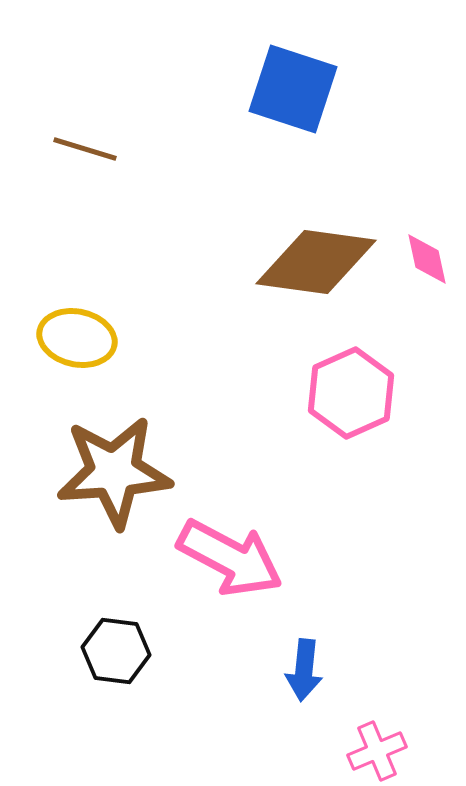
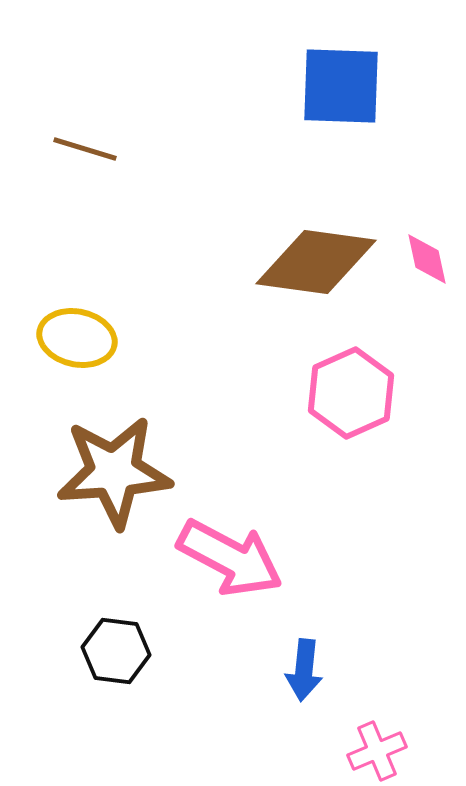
blue square: moved 48 px right, 3 px up; rotated 16 degrees counterclockwise
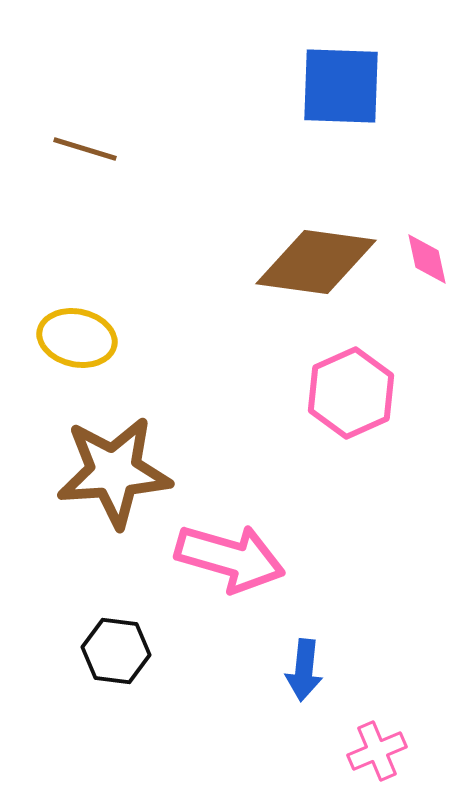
pink arrow: rotated 12 degrees counterclockwise
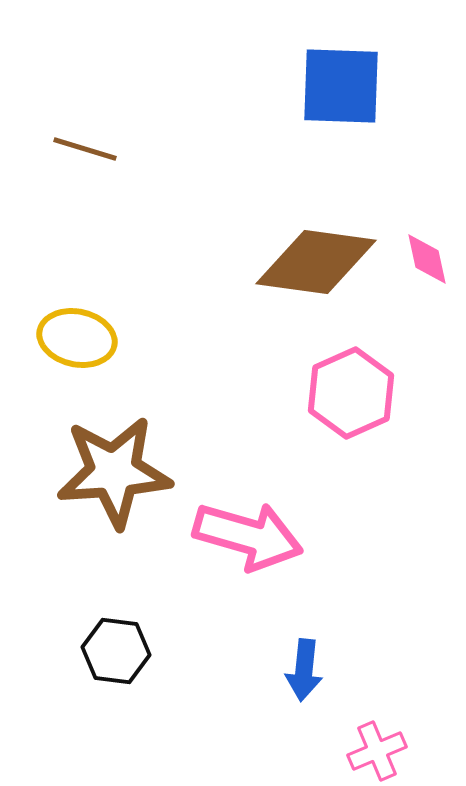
pink arrow: moved 18 px right, 22 px up
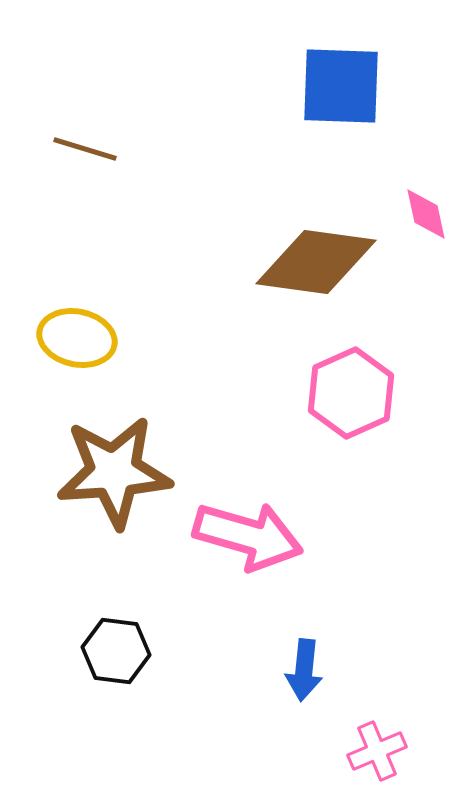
pink diamond: moved 1 px left, 45 px up
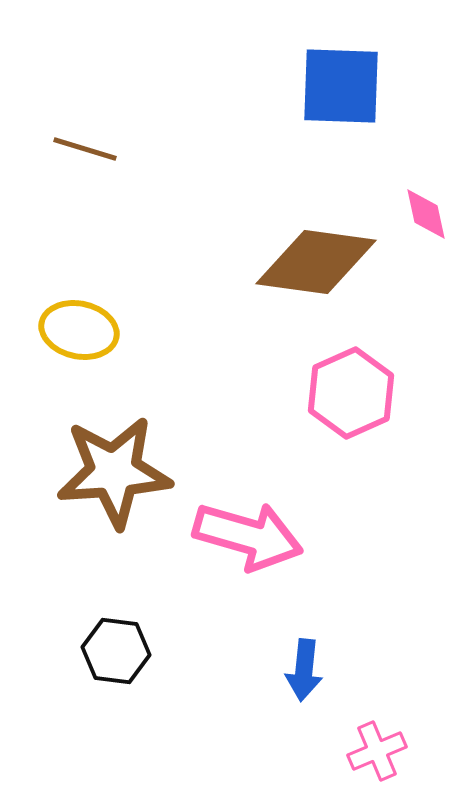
yellow ellipse: moved 2 px right, 8 px up
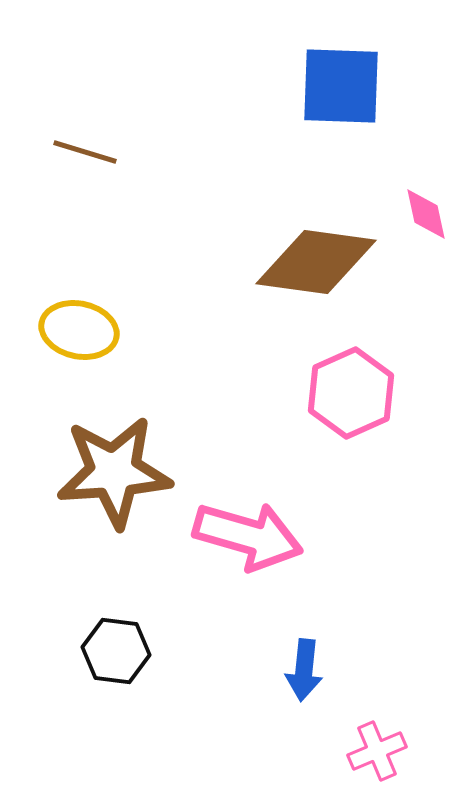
brown line: moved 3 px down
